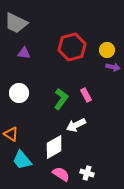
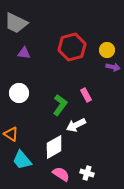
green L-shape: moved 1 px left, 6 px down
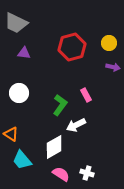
yellow circle: moved 2 px right, 7 px up
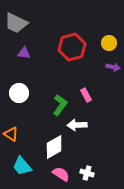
white arrow: moved 1 px right; rotated 24 degrees clockwise
cyan trapezoid: moved 6 px down
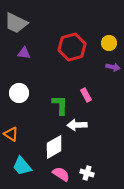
green L-shape: rotated 35 degrees counterclockwise
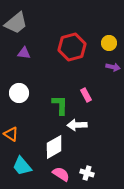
gray trapezoid: rotated 65 degrees counterclockwise
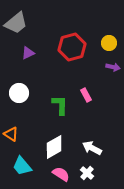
purple triangle: moved 4 px right; rotated 32 degrees counterclockwise
white arrow: moved 15 px right, 23 px down; rotated 30 degrees clockwise
white cross: rotated 24 degrees clockwise
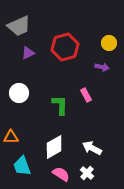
gray trapezoid: moved 3 px right, 3 px down; rotated 15 degrees clockwise
red hexagon: moved 7 px left
purple arrow: moved 11 px left
orange triangle: moved 3 px down; rotated 35 degrees counterclockwise
cyan trapezoid: rotated 20 degrees clockwise
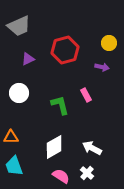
red hexagon: moved 3 px down
purple triangle: moved 6 px down
green L-shape: rotated 15 degrees counterclockwise
cyan trapezoid: moved 8 px left
pink semicircle: moved 2 px down
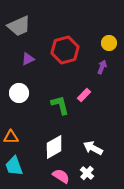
purple arrow: rotated 80 degrees counterclockwise
pink rectangle: moved 2 px left; rotated 72 degrees clockwise
white arrow: moved 1 px right
